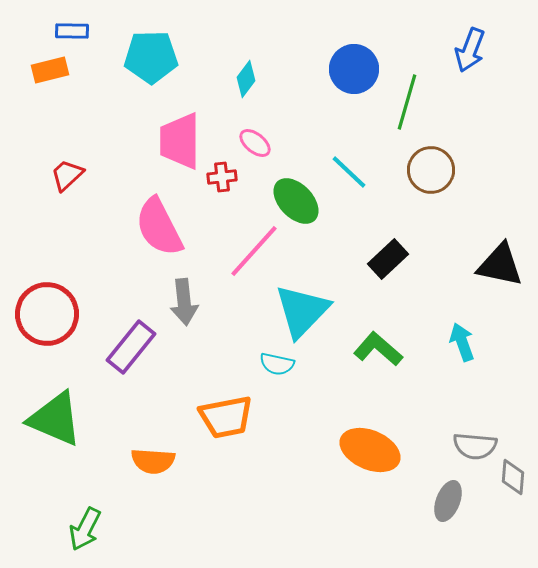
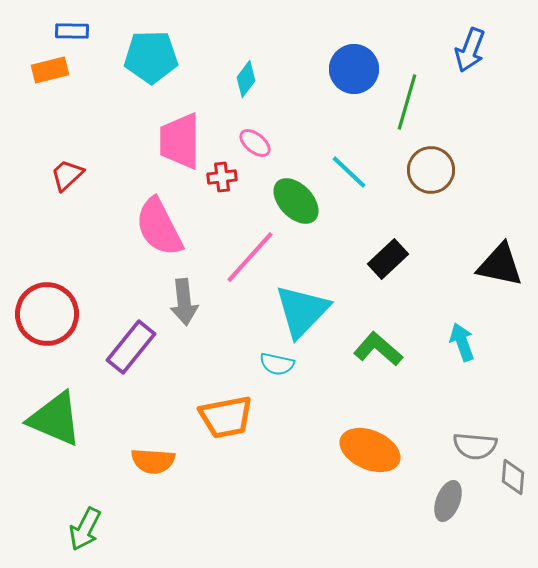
pink line: moved 4 px left, 6 px down
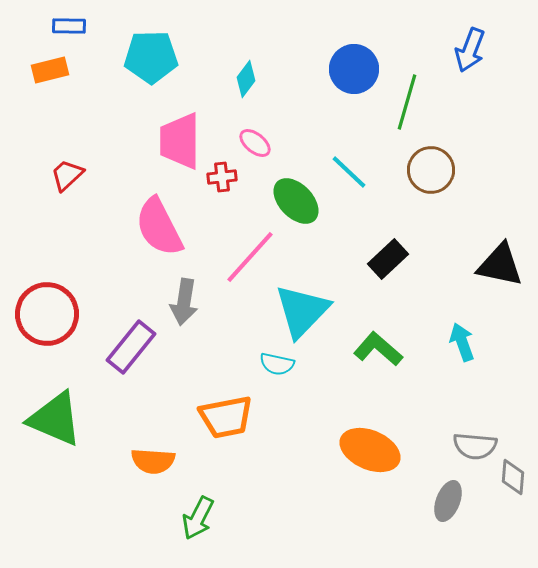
blue rectangle: moved 3 px left, 5 px up
gray arrow: rotated 15 degrees clockwise
green arrow: moved 113 px right, 11 px up
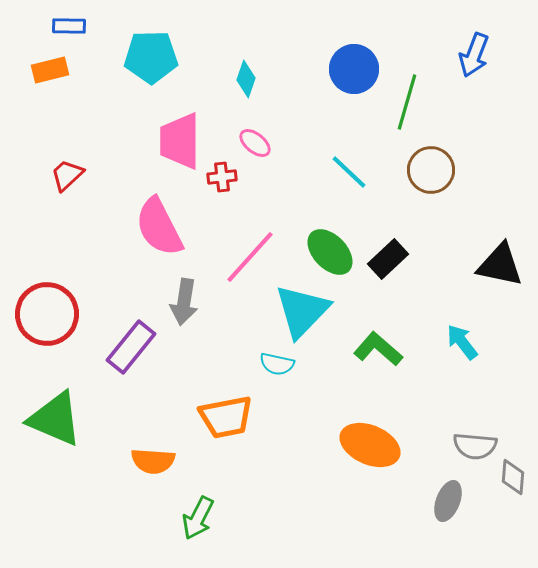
blue arrow: moved 4 px right, 5 px down
cyan diamond: rotated 18 degrees counterclockwise
green ellipse: moved 34 px right, 51 px down
cyan arrow: rotated 18 degrees counterclockwise
orange ellipse: moved 5 px up
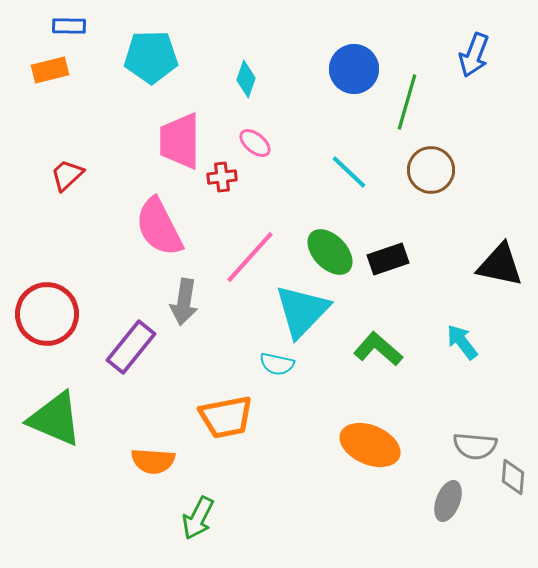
black rectangle: rotated 24 degrees clockwise
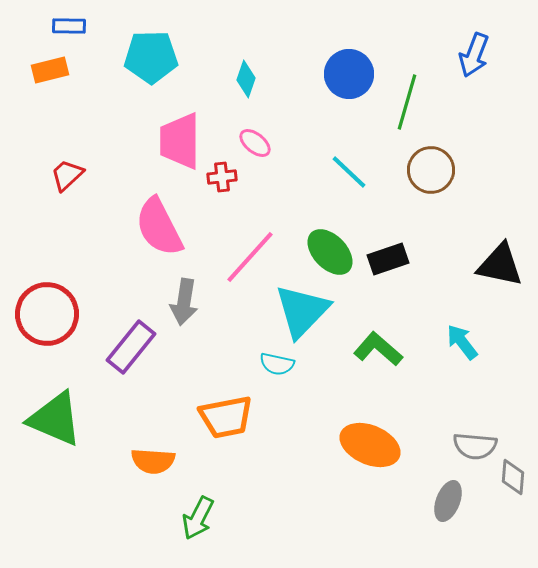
blue circle: moved 5 px left, 5 px down
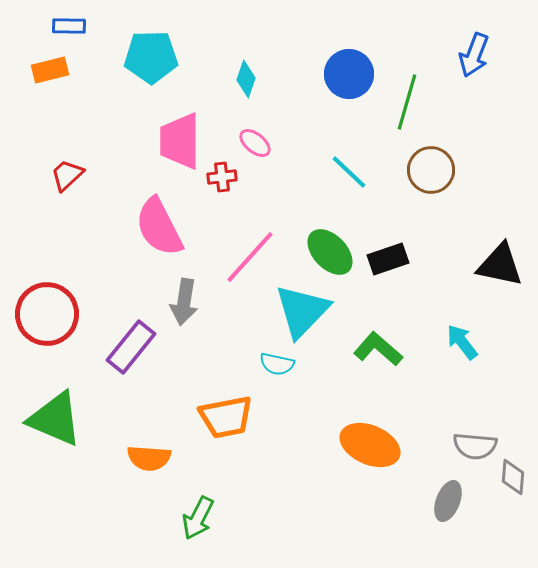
orange semicircle: moved 4 px left, 3 px up
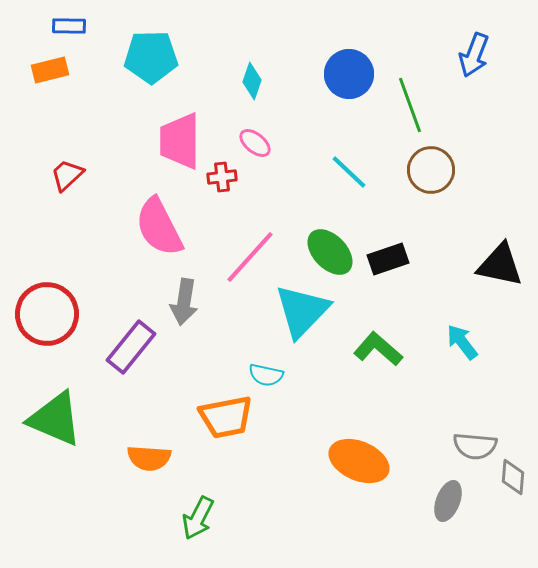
cyan diamond: moved 6 px right, 2 px down
green line: moved 3 px right, 3 px down; rotated 36 degrees counterclockwise
cyan semicircle: moved 11 px left, 11 px down
orange ellipse: moved 11 px left, 16 px down
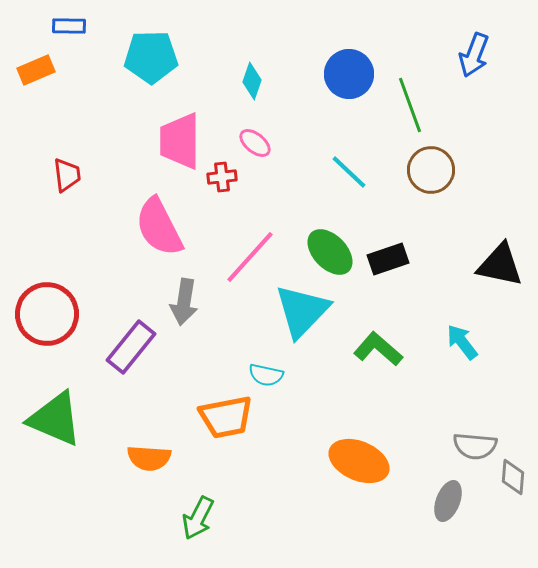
orange rectangle: moved 14 px left; rotated 9 degrees counterclockwise
red trapezoid: rotated 126 degrees clockwise
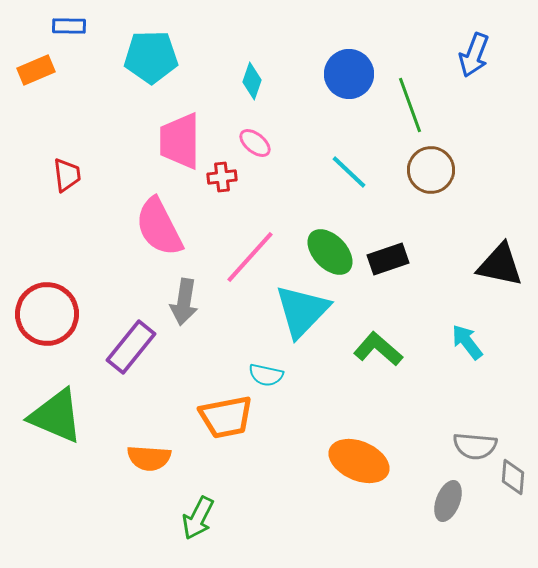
cyan arrow: moved 5 px right
green triangle: moved 1 px right, 3 px up
